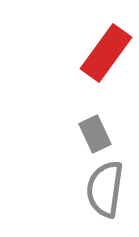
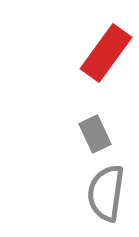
gray semicircle: moved 1 px right, 4 px down
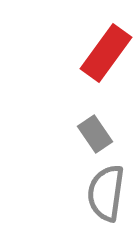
gray rectangle: rotated 9 degrees counterclockwise
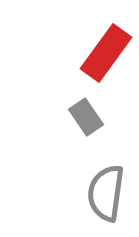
gray rectangle: moved 9 px left, 17 px up
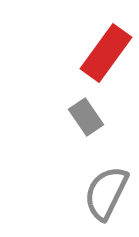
gray semicircle: rotated 18 degrees clockwise
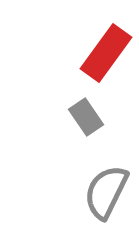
gray semicircle: moved 1 px up
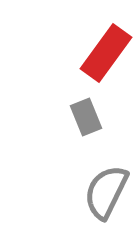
gray rectangle: rotated 12 degrees clockwise
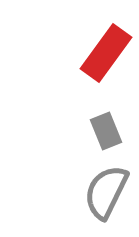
gray rectangle: moved 20 px right, 14 px down
